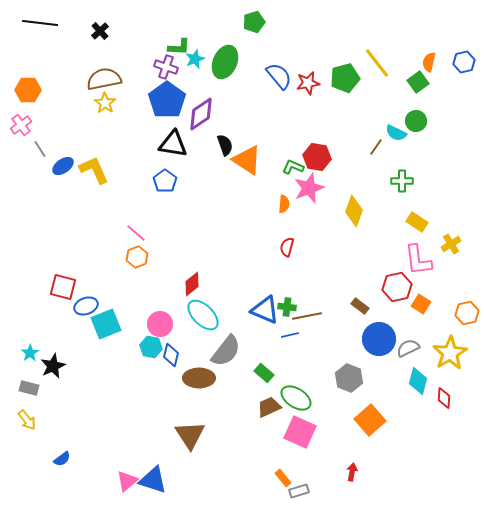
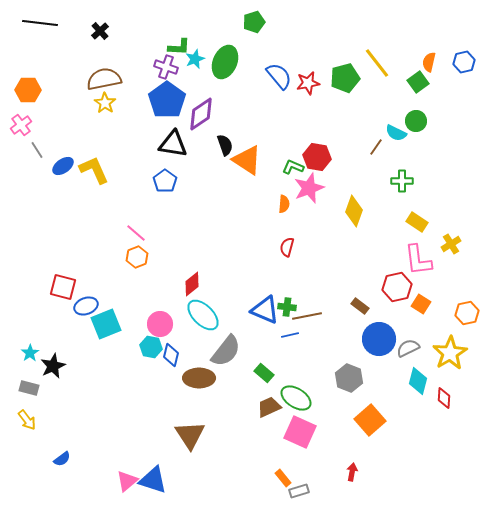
gray line at (40, 149): moved 3 px left, 1 px down
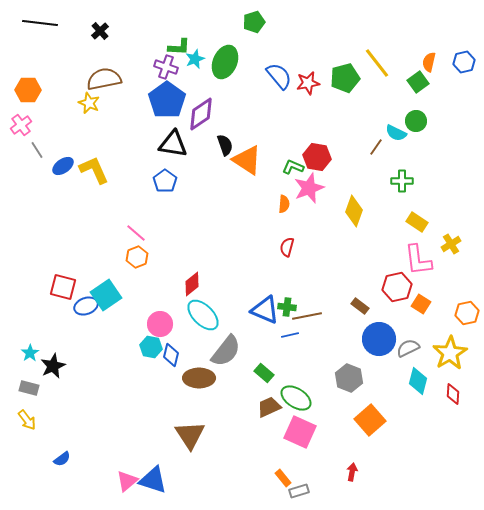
yellow star at (105, 103): moved 16 px left; rotated 10 degrees counterclockwise
cyan square at (106, 324): moved 29 px up; rotated 12 degrees counterclockwise
red diamond at (444, 398): moved 9 px right, 4 px up
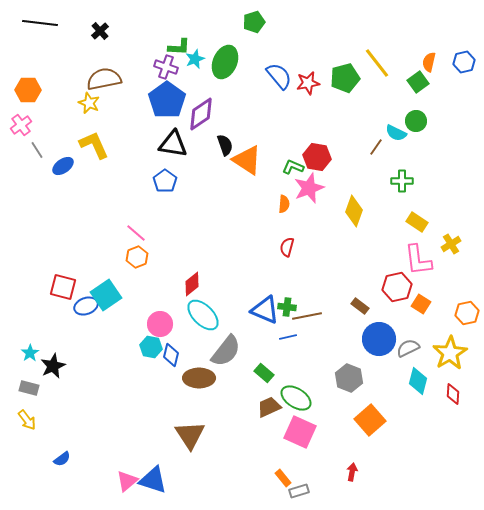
yellow L-shape at (94, 170): moved 25 px up
blue line at (290, 335): moved 2 px left, 2 px down
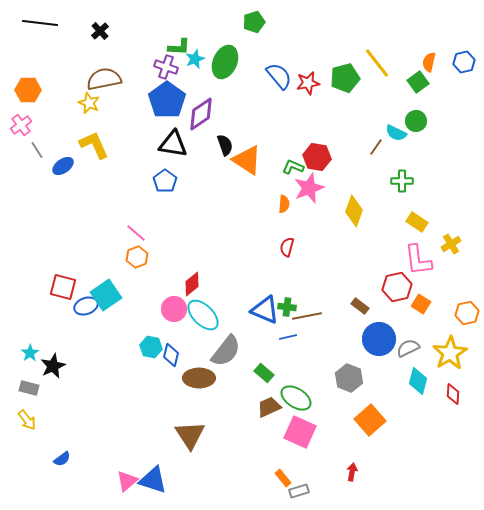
pink circle at (160, 324): moved 14 px right, 15 px up
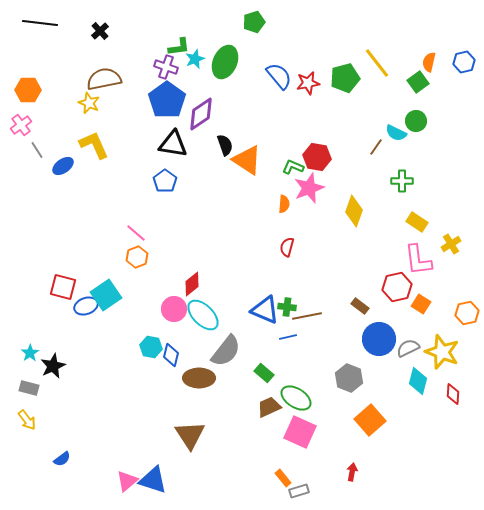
green L-shape at (179, 47): rotated 10 degrees counterclockwise
yellow star at (450, 353): moved 8 px left, 1 px up; rotated 20 degrees counterclockwise
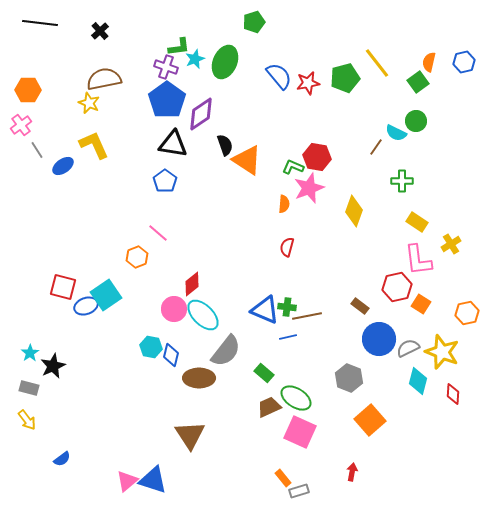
pink line at (136, 233): moved 22 px right
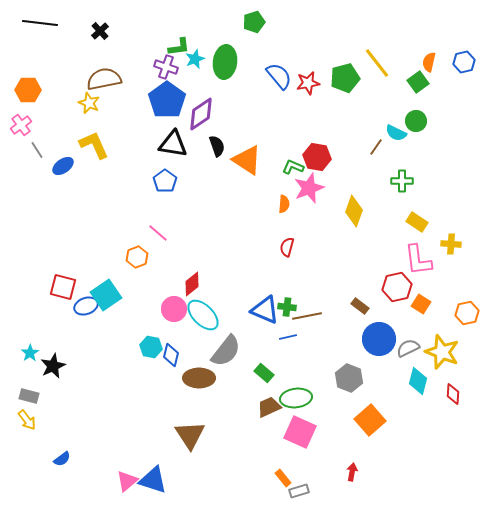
green ellipse at (225, 62): rotated 16 degrees counterclockwise
black semicircle at (225, 145): moved 8 px left, 1 px down
yellow cross at (451, 244): rotated 36 degrees clockwise
gray rectangle at (29, 388): moved 8 px down
green ellipse at (296, 398): rotated 40 degrees counterclockwise
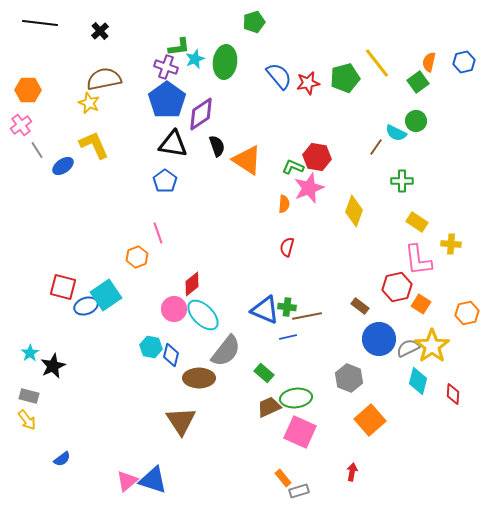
pink line at (158, 233): rotated 30 degrees clockwise
yellow star at (442, 352): moved 10 px left, 6 px up; rotated 16 degrees clockwise
brown triangle at (190, 435): moved 9 px left, 14 px up
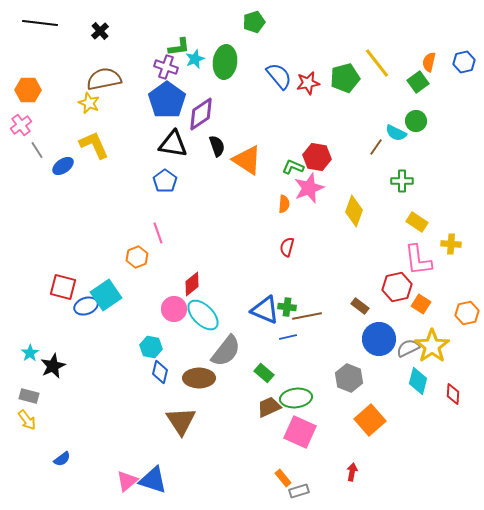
blue diamond at (171, 355): moved 11 px left, 17 px down
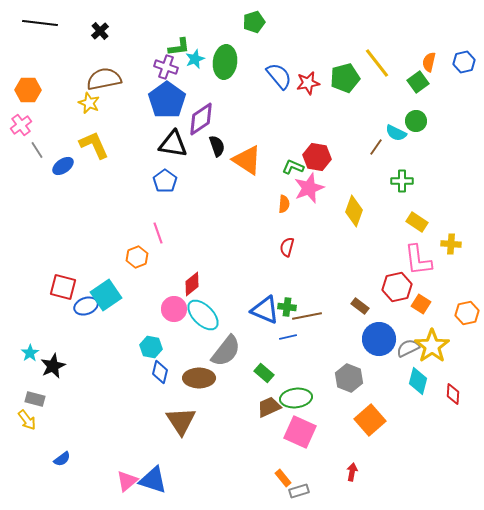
purple diamond at (201, 114): moved 5 px down
gray rectangle at (29, 396): moved 6 px right, 3 px down
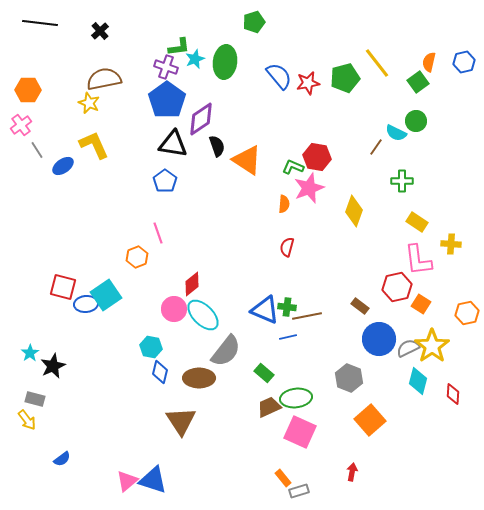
blue ellipse at (86, 306): moved 2 px up; rotated 15 degrees clockwise
